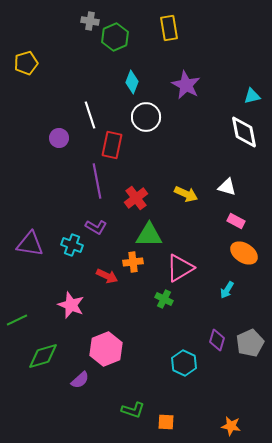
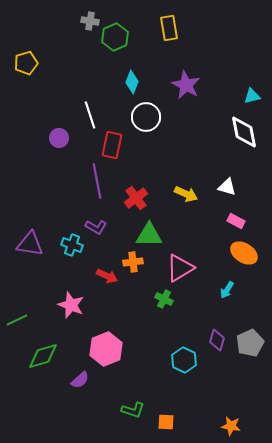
cyan hexagon: moved 3 px up
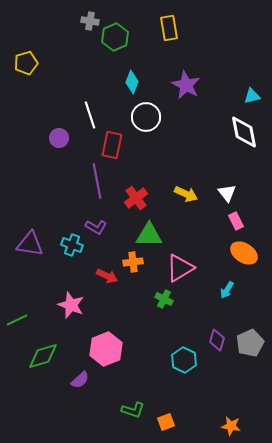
white triangle: moved 6 px down; rotated 36 degrees clockwise
pink rectangle: rotated 36 degrees clockwise
orange square: rotated 24 degrees counterclockwise
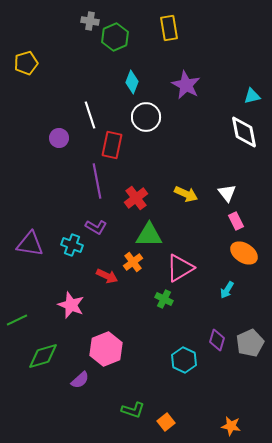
orange cross: rotated 30 degrees counterclockwise
orange square: rotated 18 degrees counterclockwise
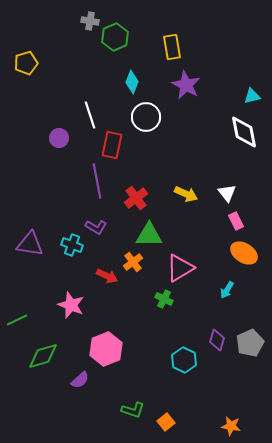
yellow rectangle: moved 3 px right, 19 px down
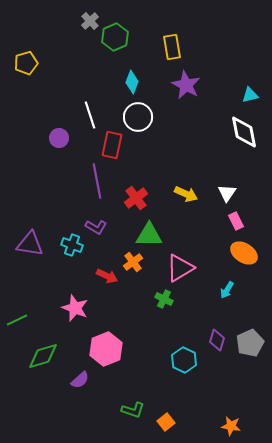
gray cross: rotated 36 degrees clockwise
cyan triangle: moved 2 px left, 1 px up
white circle: moved 8 px left
white triangle: rotated 12 degrees clockwise
pink star: moved 4 px right, 3 px down
